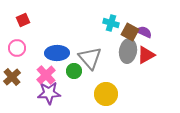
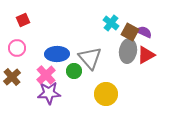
cyan cross: rotated 21 degrees clockwise
blue ellipse: moved 1 px down
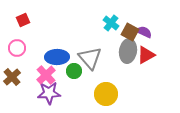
blue ellipse: moved 3 px down
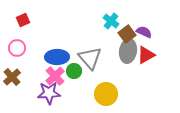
cyan cross: moved 2 px up
brown square: moved 3 px left, 2 px down; rotated 24 degrees clockwise
pink cross: moved 9 px right, 1 px down
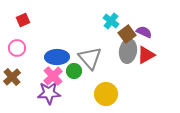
pink cross: moved 2 px left
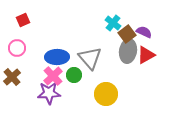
cyan cross: moved 2 px right, 2 px down
green circle: moved 4 px down
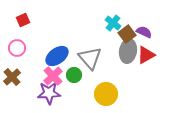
blue ellipse: moved 1 px up; rotated 35 degrees counterclockwise
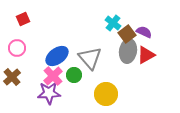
red square: moved 1 px up
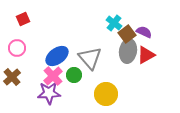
cyan cross: moved 1 px right
